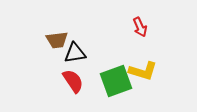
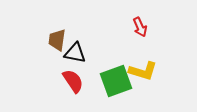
brown trapezoid: rotated 105 degrees clockwise
black triangle: rotated 20 degrees clockwise
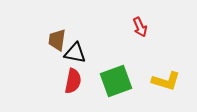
yellow L-shape: moved 23 px right, 10 px down
red semicircle: rotated 45 degrees clockwise
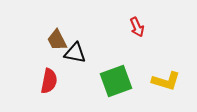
red arrow: moved 3 px left
brown trapezoid: rotated 35 degrees counterclockwise
red semicircle: moved 24 px left
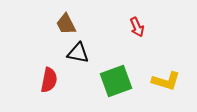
brown trapezoid: moved 9 px right, 16 px up
black triangle: moved 3 px right
red semicircle: moved 1 px up
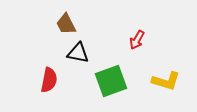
red arrow: moved 13 px down; rotated 54 degrees clockwise
green square: moved 5 px left
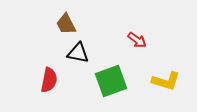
red arrow: rotated 84 degrees counterclockwise
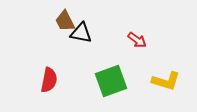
brown trapezoid: moved 1 px left, 3 px up
black triangle: moved 3 px right, 20 px up
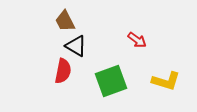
black triangle: moved 5 px left, 13 px down; rotated 20 degrees clockwise
red semicircle: moved 14 px right, 9 px up
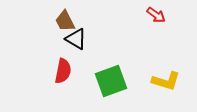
red arrow: moved 19 px right, 25 px up
black triangle: moved 7 px up
